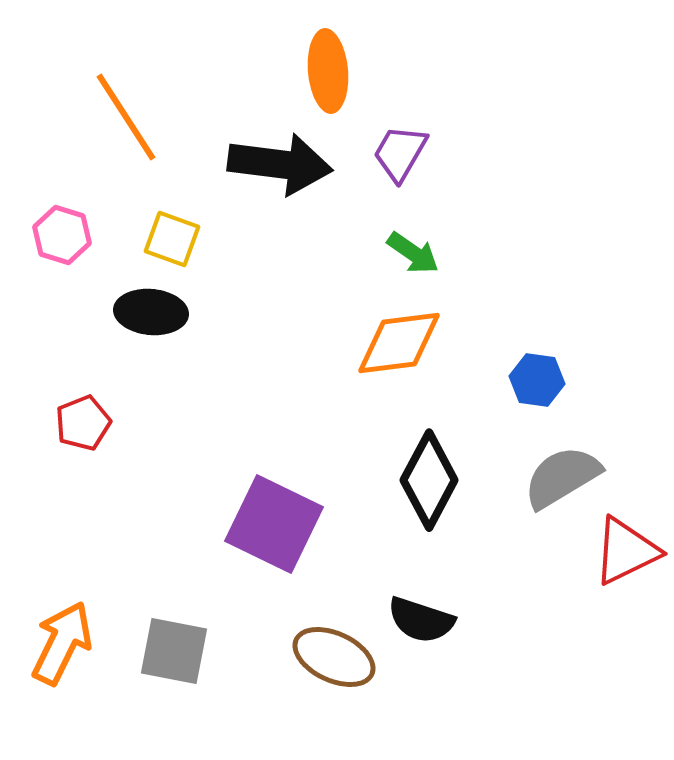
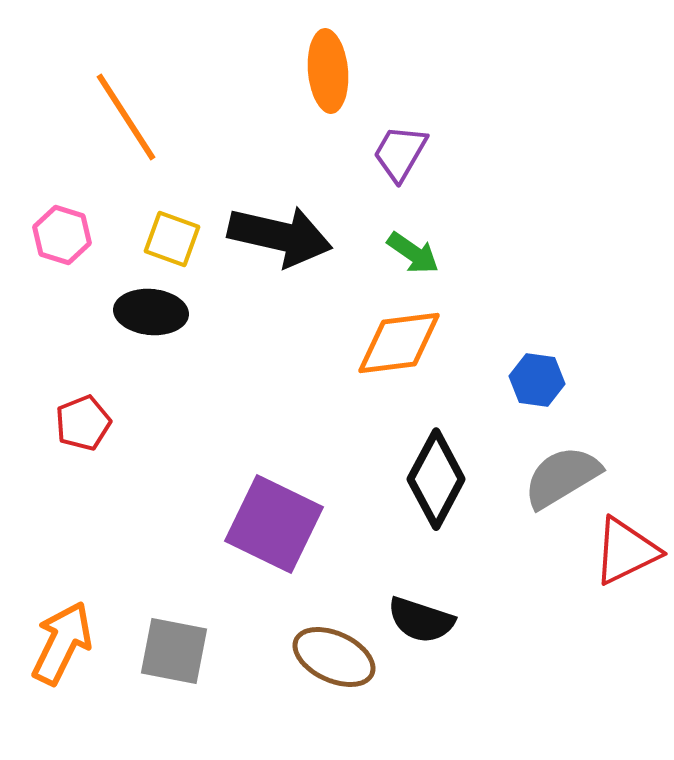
black arrow: moved 72 px down; rotated 6 degrees clockwise
black diamond: moved 7 px right, 1 px up
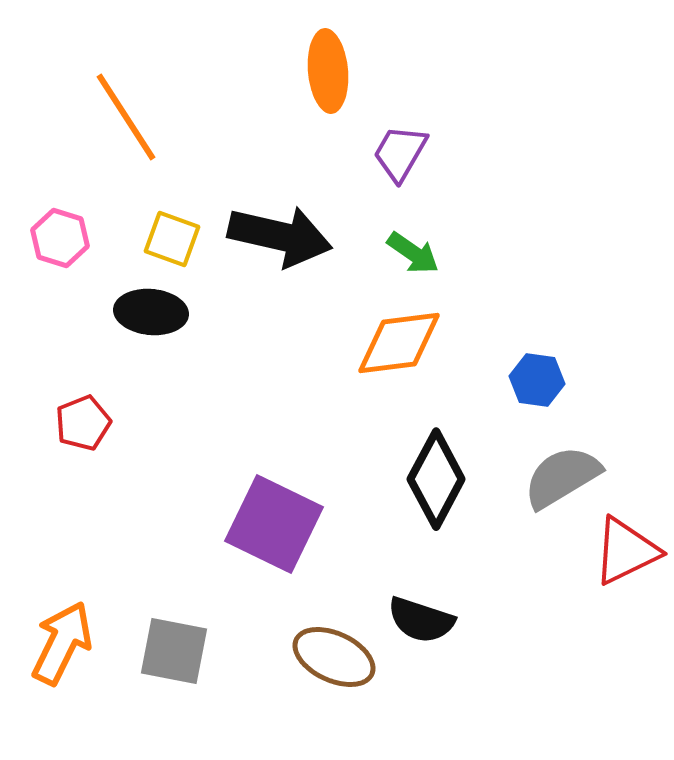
pink hexagon: moved 2 px left, 3 px down
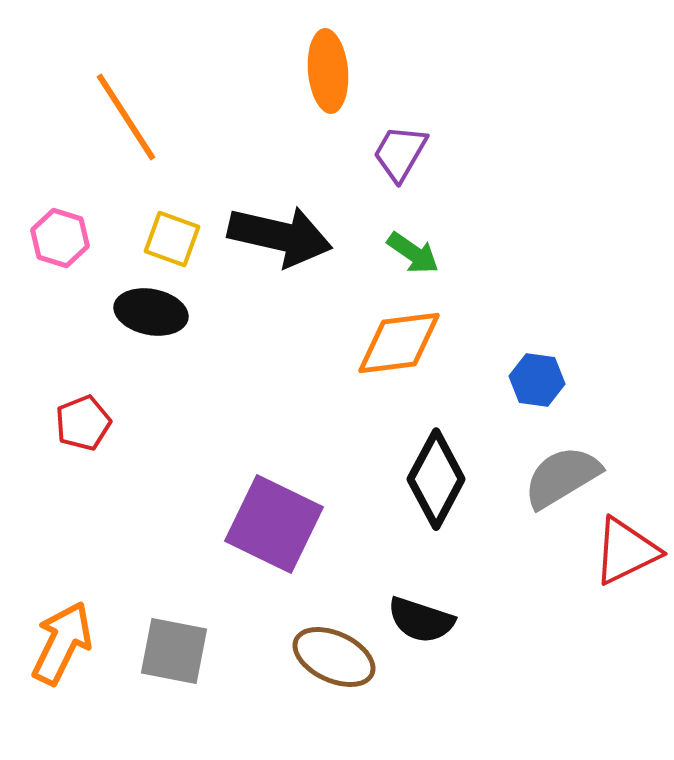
black ellipse: rotated 6 degrees clockwise
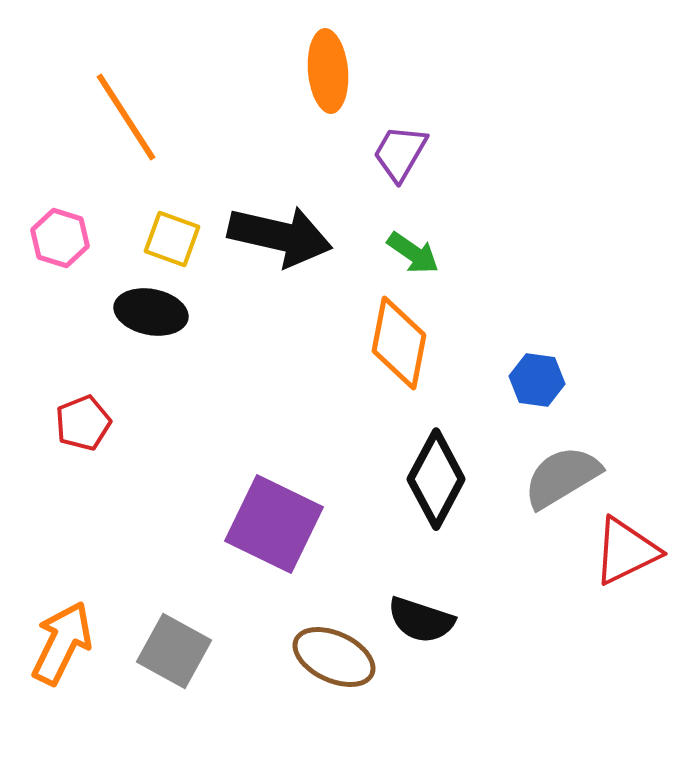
orange diamond: rotated 72 degrees counterclockwise
gray square: rotated 18 degrees clockwise
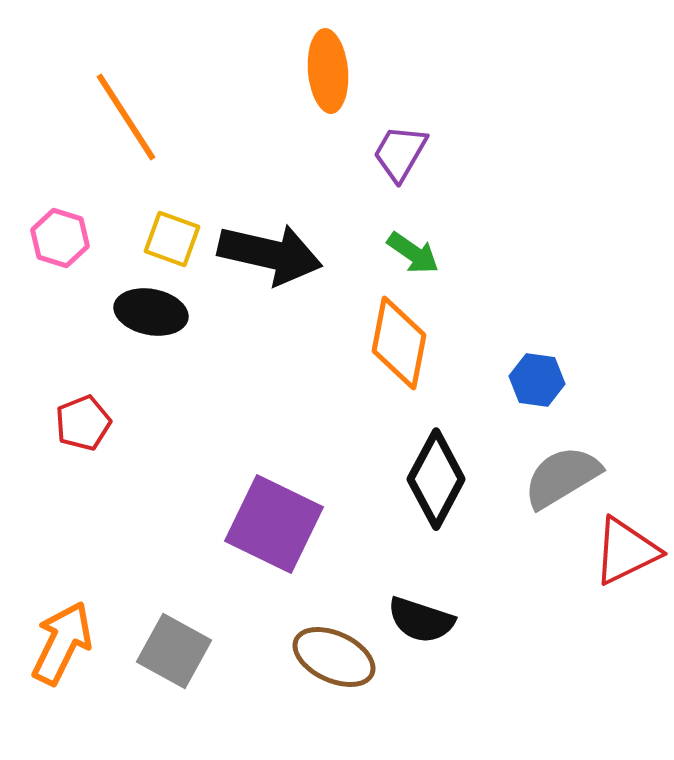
black arrow: moved 10 px left, 18 px down
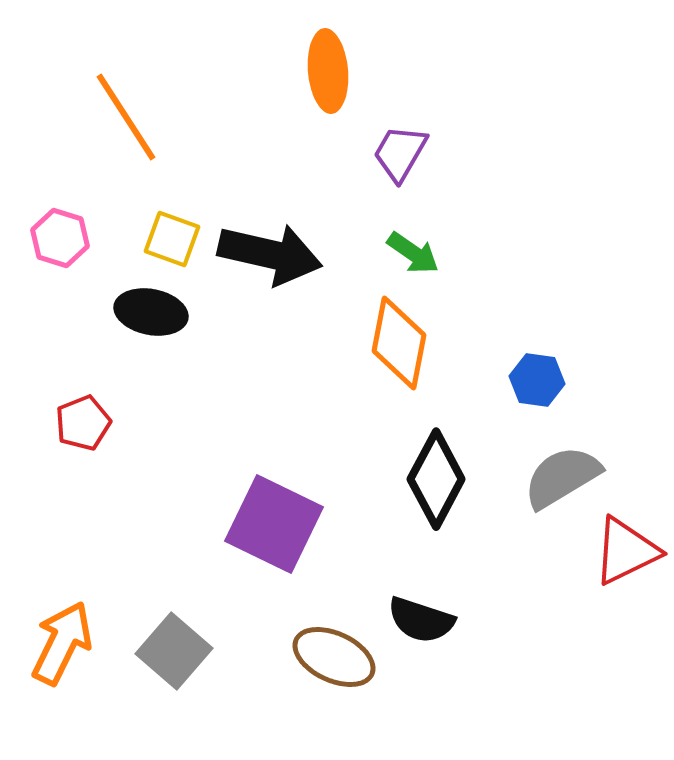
gray square: rotated 12 degrees clockwise
